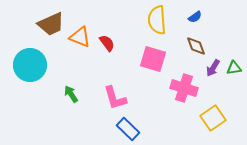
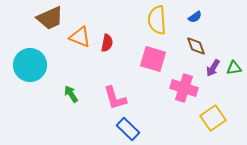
brown trapezoid: moved 1 px left, 6 px up
red semicircle: rotated 48 degrees clockwise
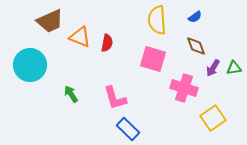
brown trapezoid: moved 3 px down
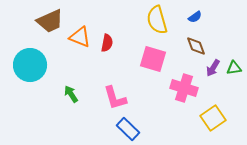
yellow semicircle: rotated 12 degrees counterclockwise
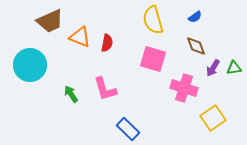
yellow semicircle: moved 4 px left
pink L-shape: moved 10 px left, 9 px up
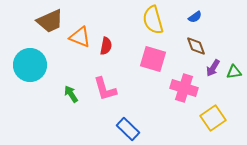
red semicircle: moved 1 px left, 3 px down
green triangle: moved 4 px down
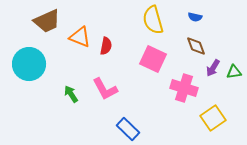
blue semicircle: rotated 48 degrees clockwise
brown trapezoid: moved 3 px left
pink square: rotated 8 degrees clockwise
cyan circle: moved 1 px left, 1 px up
pink L-shape: rotated 12 degrees counterclockwise
